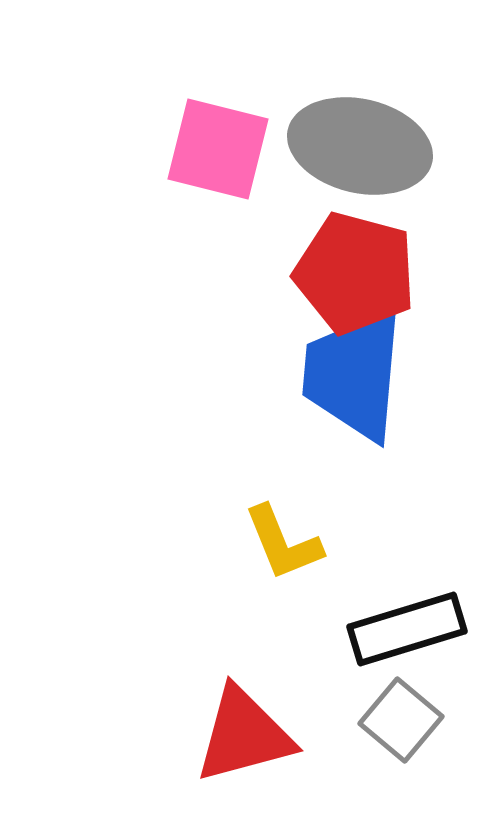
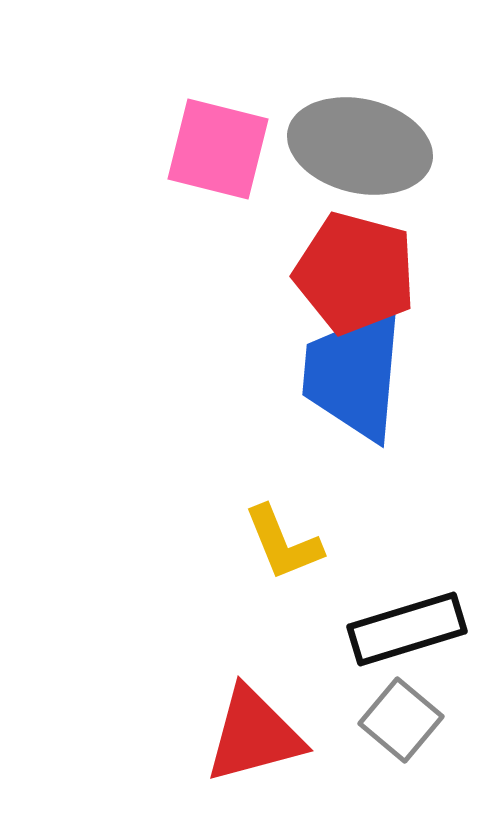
red triangle: moved 10 px right
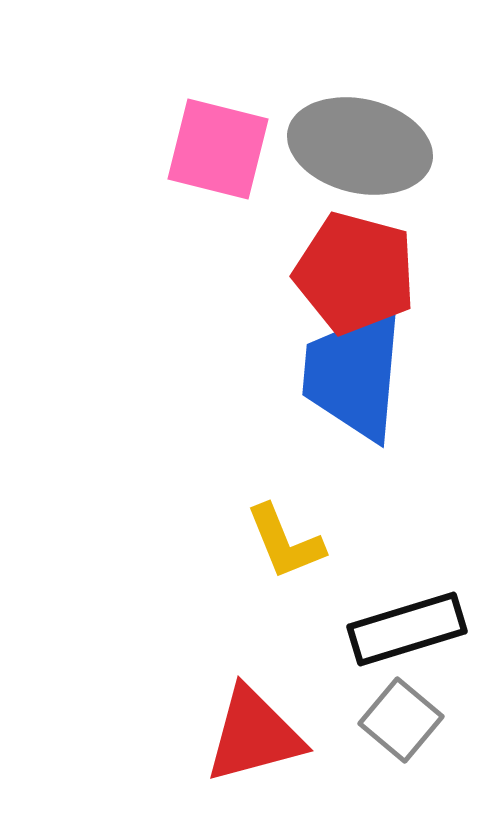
yellow L-shape: moved 2 px right, 1 px up
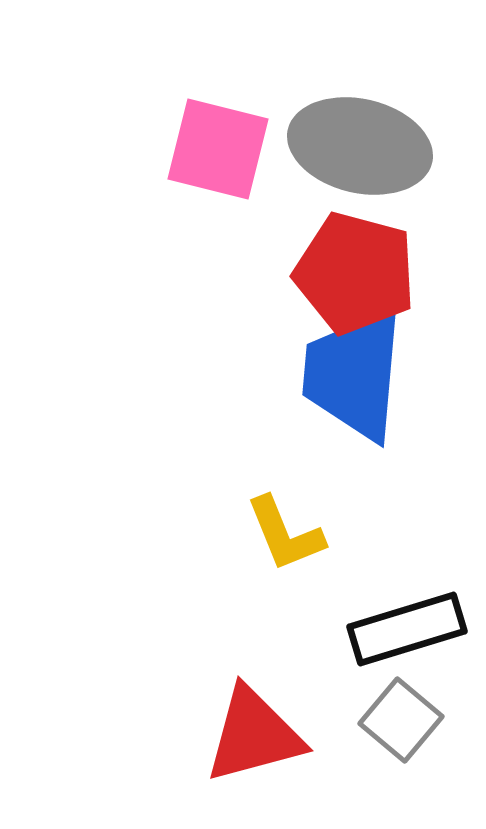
yellow L-shape: moved 8 px up
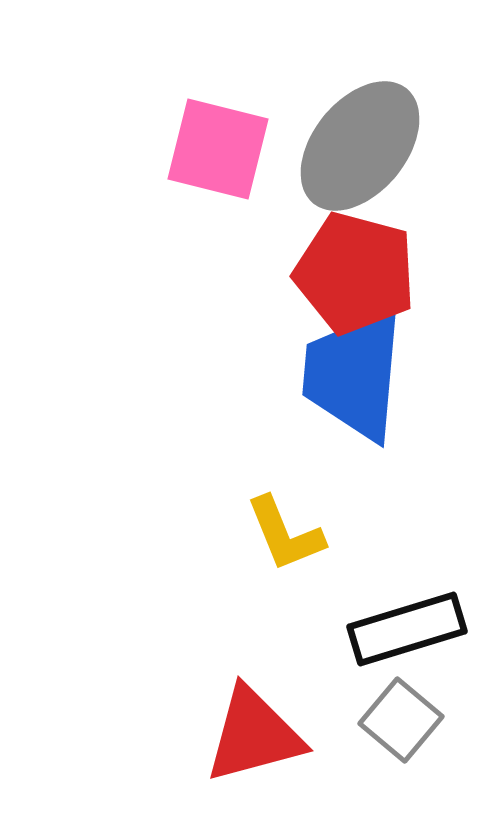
gray ellipse: rotated 64 degrees counterclockwise
